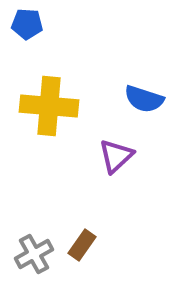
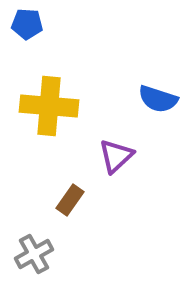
blue semicircle: moved 14 px right
brown rectangle: moved 12 px left, 45 px up
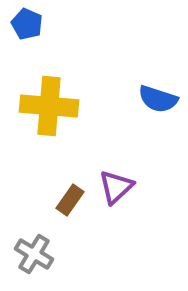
blue pentagon: rotated 20 degrees clockwise
purple triangle: moved 31 px down
gray cross: rotated 30 degrees counterclockwise
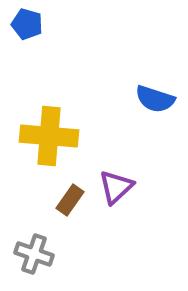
blue pentagon: rotated 8 degrees counterclockwise
blue semicircle: moved 3 px left
yellow cross: moved 30 px down
gray cross: rotated 12 degrees counterclockwise
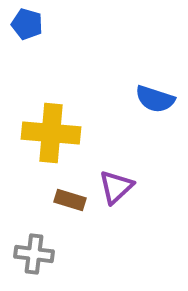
yellow cross: moved 2 px right, 3 px up
brown rectangle: rotated 72 degrees clockwise
gray cross: rotated 12 degrees counterclockwise
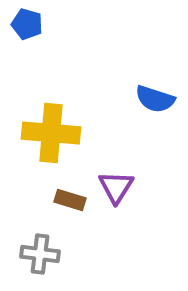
purple triangle: rotated 15 degrees counterclockwise
gray cross: moved 6 px right
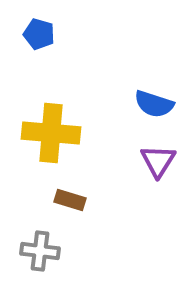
blue pentagon: moved 12 px right, 10 px down
blue semicircle: moved 1 px left, 5 px down
purple triangle: moved 42 px right, 26 px up
gray cross: moved 3 px up
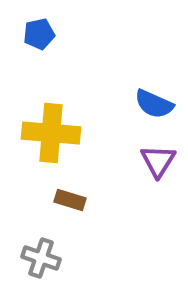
blue pentagon: rotated 28 degrees counterclockwise
blue semicircle: rotated 6 degrees clockwise
gray cross: moved 1 px right, 7 px down; rotated 12 degrees clockwise
